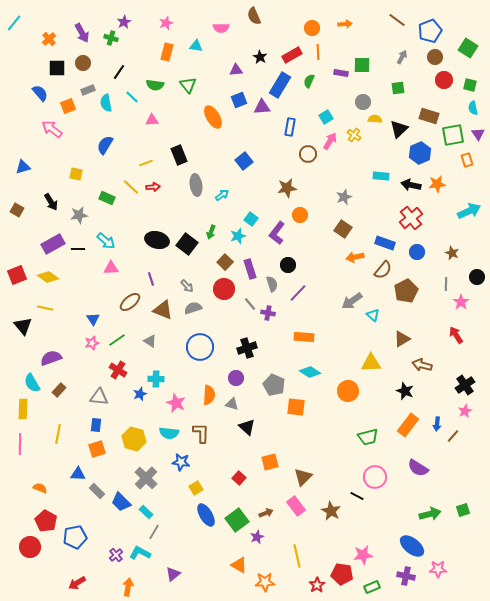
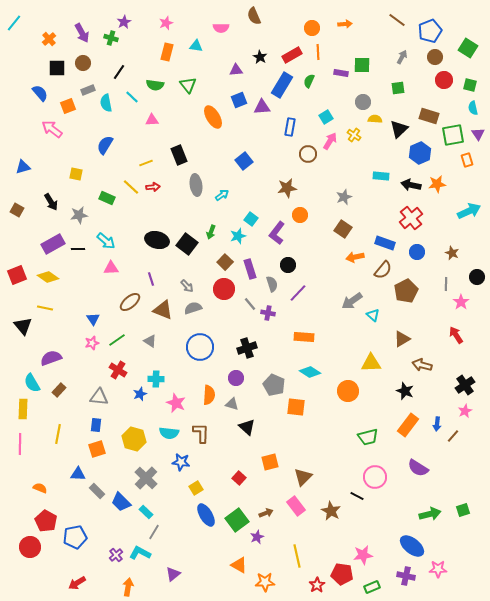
blue rectangle at (280, 85): moved 2 px right
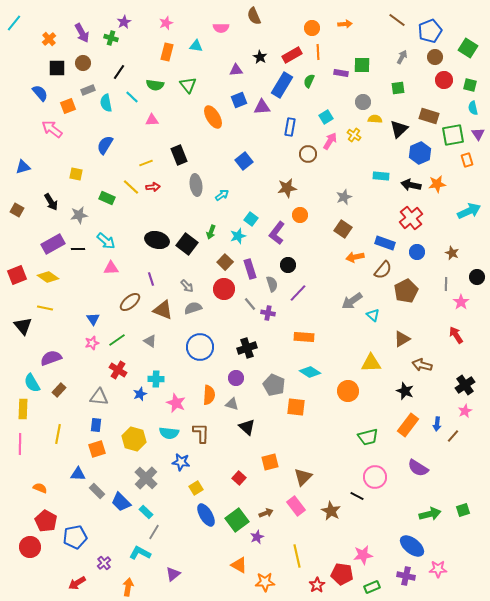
purple cross at (116, 555): moved 12 px left, 8 px down
